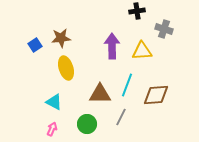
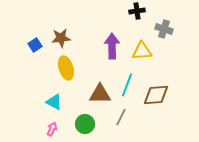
green circle: moved 2 px left
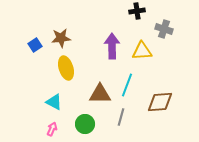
brown diamond: moved 4 px right, 7 px down
gray line: rotated 12 degrees counterclockwise
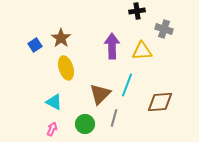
brown star: rotated 30 degrees counterclockwise
brown triangle: rotated 45 degrees counterclockwise
gray line: moved 7 px left, 1 px down
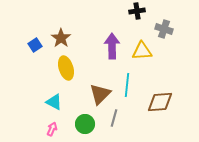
cyan line: rotated 15 degrees counterclockwise
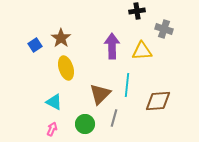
brown diamond: moved 2 px left, 1 px up
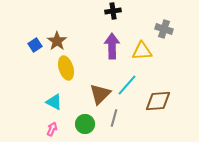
black cross: moved 24 px left
brown star: moved 4 px left, 3 px down
cyan line: rotated 35 degrees clockwise
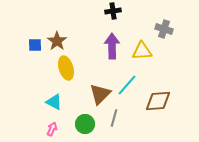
blue square: rotated 32 degrees clockwise
